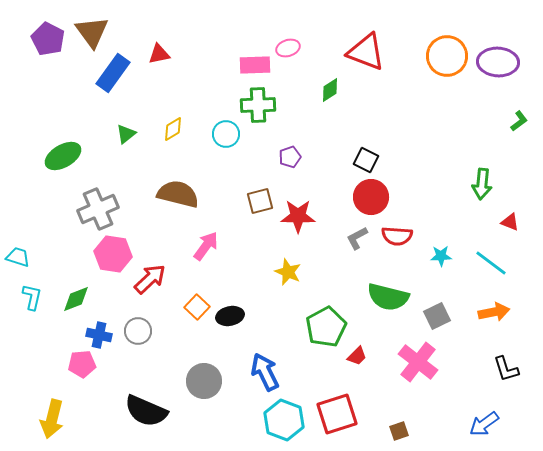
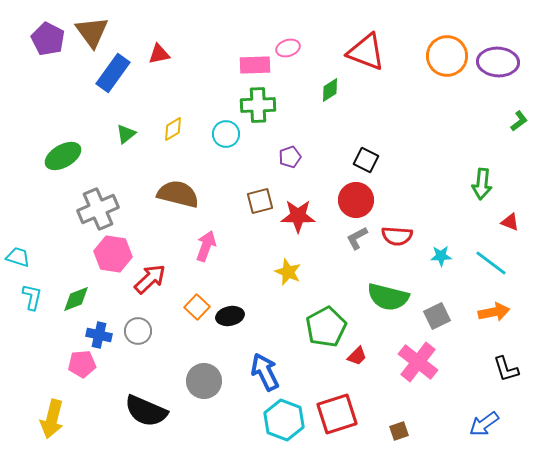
red circle at (371, 197): moved 15 px left, 3 px down
pink arrow at (206, 246): rotated 16 degrees counterclockwise
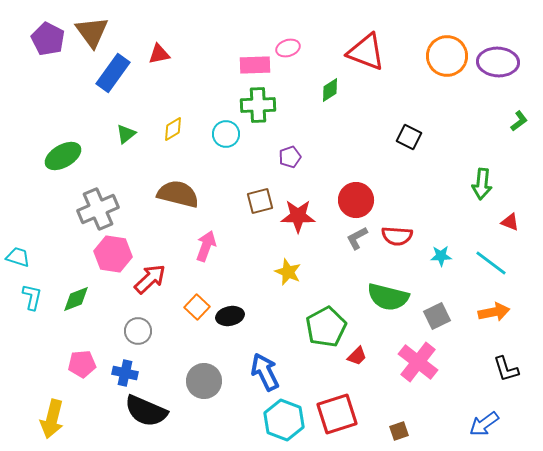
black square at (366, 160): moved 43 px right, 23 px up
blue cross at (99, 335): moved 26 px right, 38 px down
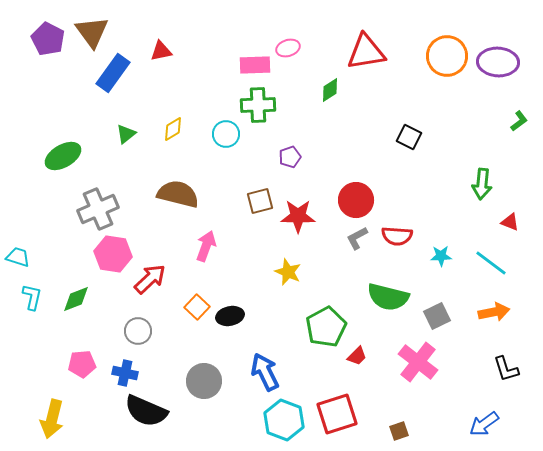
red triangle at (366, 52): rotated 30 degrees counterclockwise
red triangle at (159, 54): moved 2 px right, 3 px up
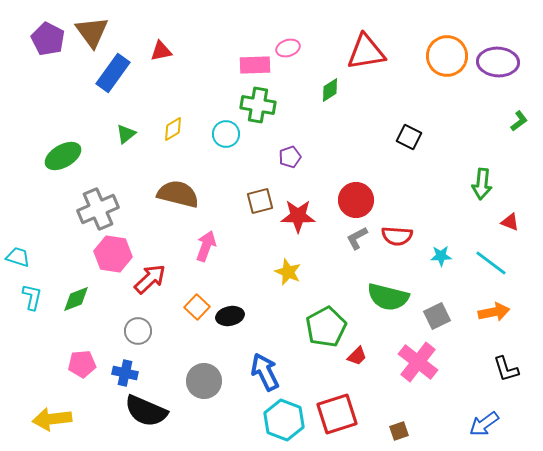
green cross at (258, 105): rotated 12 degrees clockwise
yellow arrow at (52, 419): rotated 69 degrees clockwise
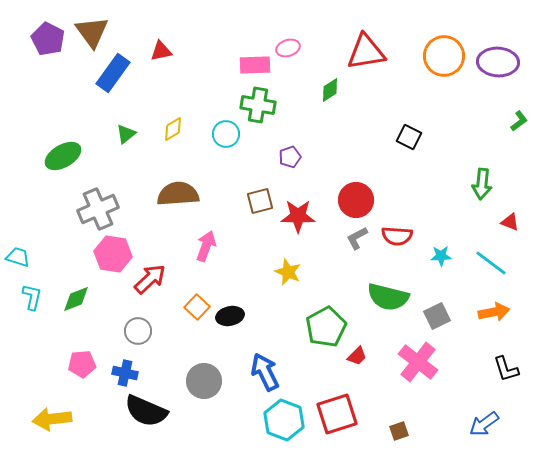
orange circle at (447, 56): moved 3 px left
brown semicircle at (178, 194): rotated 18 degrees counterclockwise
